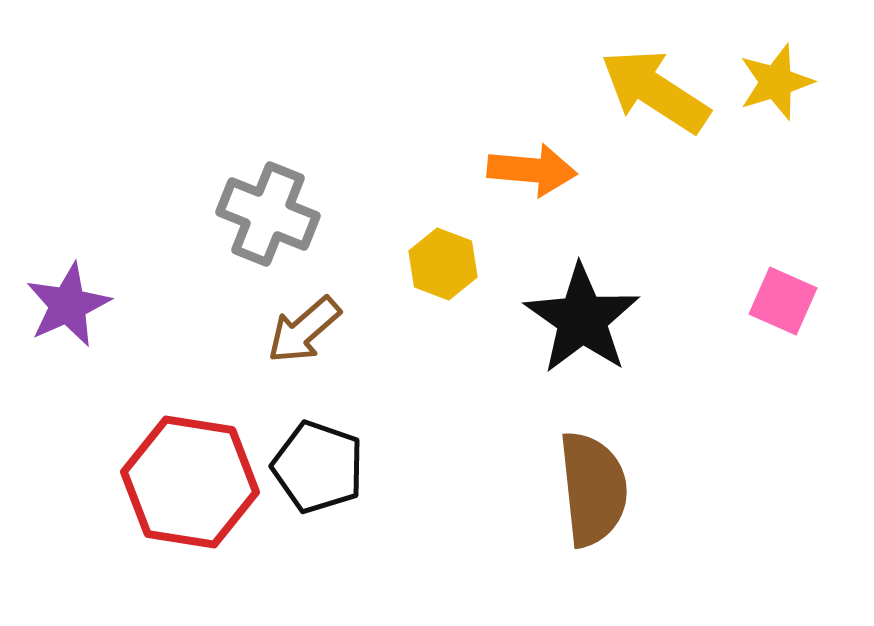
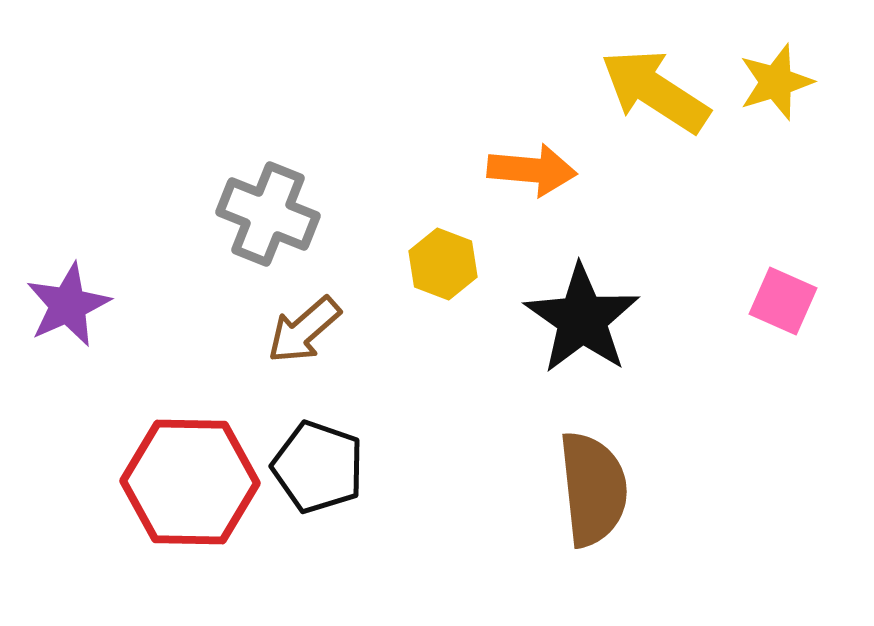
red hexagon: rotated 8 degrees counterclockwise
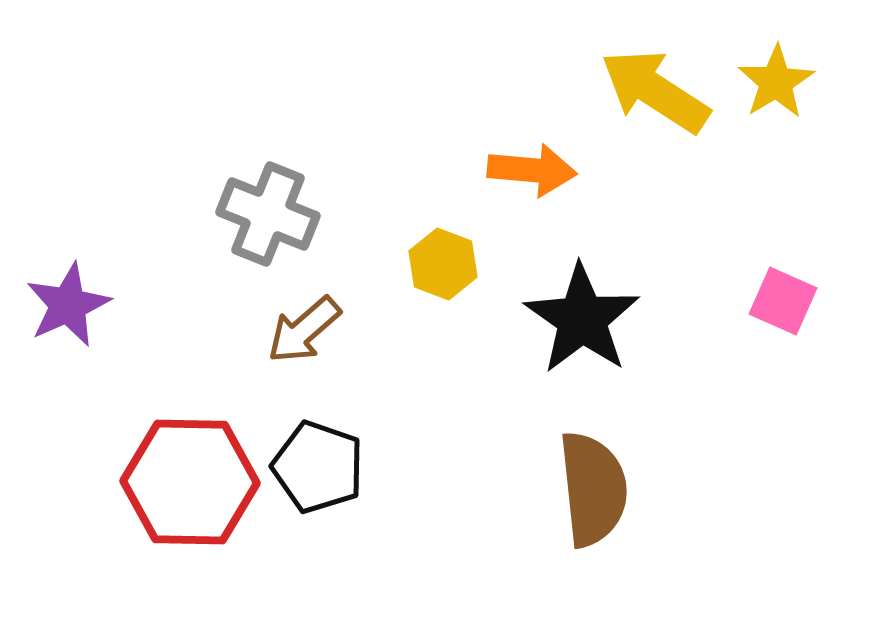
yellow star: rotated 14 degrees counterclockwise
